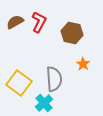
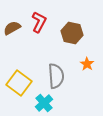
brown semicircle: moved 3 px left, 6 px down
orange star: moved 4 px right
gray semicircle: moved 2 px right, 3 px up
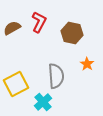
yellow square: moved 3 px left, 1 px down; rotated 25 degrees clockwise
cyan cross: moved 1 px left, 1 px up
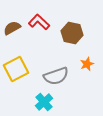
red L-shape: rotated 75 degrees counterclockwise
orange star: rotated 16 degrees clockwise
gray semicircle: rotated 75 degrees clockwise
yellow square: moved 15 px up
cyan cross: moved 1 px right
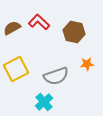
brown hexagon: moved 2 px right, 1 px up
orange star: rotated 16 degrees clockwise
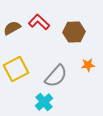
brown hexagon: rotated 15 degrees counterclockwise
orange star: moved 1 px right, 1 px down
gray semicircle: rotated 30 degrees counterclockwise
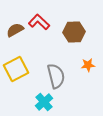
brown semicircle: moved 3 px right, 2 px down
gray semicircle: rotated 55 degrees counterclockwise
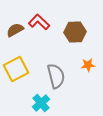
brown hexagon: moved 1 px right
cyan cross: moved 3 px left, 1 px down
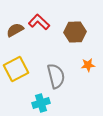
cyan cross: rotated 24 degrees clockwise
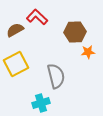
red L-shape: moved 2 px left, 5 px up
orange star: moved 13 px up
yellow square: moved 5 px up
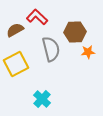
gray semicircle: moved 5 px left, 27 px up
cyan cross: moved 1 px right, 4 px up; rotated 30 degrees counterclockwise
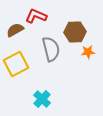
red L-shape: moved 1 px left, 1 px up; rotated 20 degrees counterclockwise
